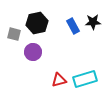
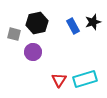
black star: rotated 14 degrees counterclockwise
red triangle: rotated 42 degrees counterclockwise
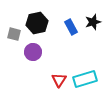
blue rectangle: moved 2 px left, 1 px down
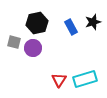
gray square: moved 8 px down
purple circle: moved 4 px up
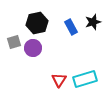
gray square: rotated 32 degrees counterclockwise
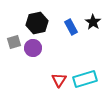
black star: rotated 21 degrees counterclockwise
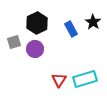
black hexagon: rotated 15 degrees counterclockwise
blue rectangle: moved 2 px down
purple circle: moved 2 px right, 1 px down
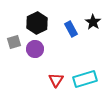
red triangle: moved 3 px left
